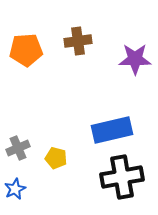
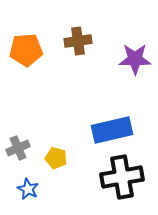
blue star: moved 13 px right; rotated 20 degrees counterclockwise
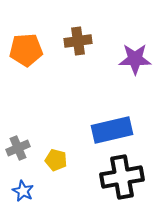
yellow pentagon: moved 2 px down
blue star: moved 5 px left, 2 px down
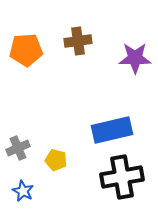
purple star: moved 1 px up
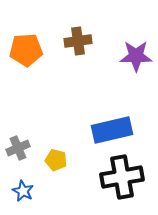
purple star: moved 1 px right, 2 px up
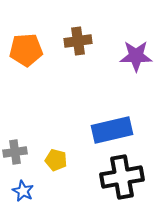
gray cross: moved 3 px left, 4 px down; rotated 15 degrees clockwise
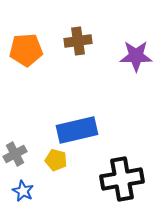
blue rectangle: moved 35 px left
gray cross: moved 2 px down; rotated 20 degrees counterclockwise
black cross: moved 2 px down
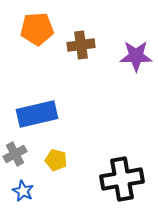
brown cross: moved 3 px right, 4 px down
orange pentagon: moved 11 px right, 21 px up
blue rectangle: moved 40 px left, 16 px up
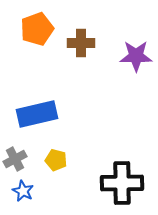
orange pentagon: rotated 16 degrees counterclockwise
brown cross: moved 2 px up; rotated 8 degrees clockwise
gray cross: moved 5 px down
black cross: moved 4 px down; rotated 9 degrees clockwise
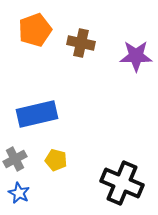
orange pentagon: moved 2 px left, 1 px down
brown cross: rotated 12 degrees clockwise
black cross: rotated 24 degrees clockwise
blue star: moved 4 px left, 2 px down
